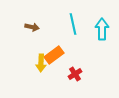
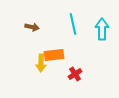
orange rectangle: rotated 30 degrees clockwise
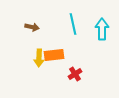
yellow arrow: moved 2 px left, 5 px up
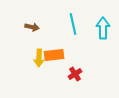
cyan arrow: moved 1 px right, 1 px up
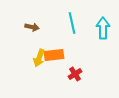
cyan line: moved 1 px left, 1 px up
yellow arrow: rotated 18 degrees clockwise
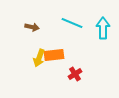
cyan line: rotated 55 degrees counterclockwise
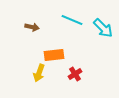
cyan line: moved 3 px up
cyan arrow: rotated 135 degrees clockwise
yellow arrow: moved 15 px down
